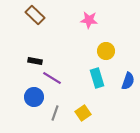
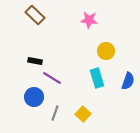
yellow square: moved 1 px down; rotated 14 degrees counterclockwise
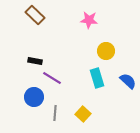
blue semicircle: rotated 66 degrees counterclockwise
gray line: rotated 14 degrees counterclockwise
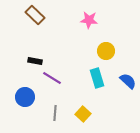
blue circle: moved 9 px left
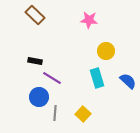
blue circle: moved 14 px right
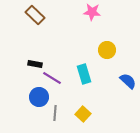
pink star: moved 3 px right, 8 px up
yellow circle: moved 1 px right, 1 px up
black rectangle: moved 3 px down
cyan rectangle: moved 13 px left, 4 px up
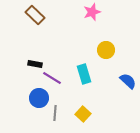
pink star: rotated 24 degrees counterclockwise
yellow circle: moved 1 px left
blue circle: moved 1 px down
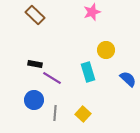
cyan rectangle: moved 4 px right, 2 px up
blue semicircle: moved 2 px up
blue circle: moved 5 px left, 2 px down
